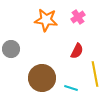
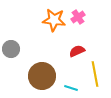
orange star: moved 8 px right
red semicircle: rotated 140 degrees counterclockwise
brown circle: moved 2 px up
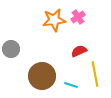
orange star: rotated 15 degrees counterclockwise
red semicircle: moved 2 px right
cyan line: moved 3 px up
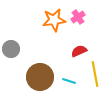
brown circle: moved 2 px left, 1 px down
cyan line: moved 2 px left, 4 px up
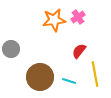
red semicircle: rotated 28 degrees counterclockwise
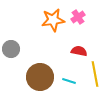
orange star: moved 1 px left
red semicircle: rotated 63 degrees clockwise
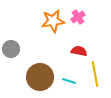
orange star: moved 1 px down
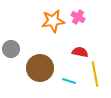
pink cross: rotated 24 degrees counterclockwise
red semicircle: moved 1 px right, 1 px down
brown circle: moved 9 px up
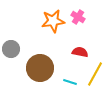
yellow line: rotated 40 degrees clockwise
cyan line: moved 1 px right, 1 px down
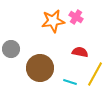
pink cross: moved 2 px left
